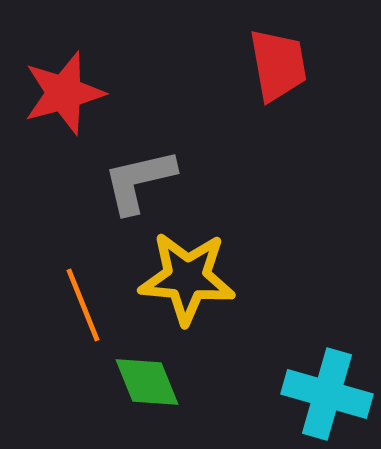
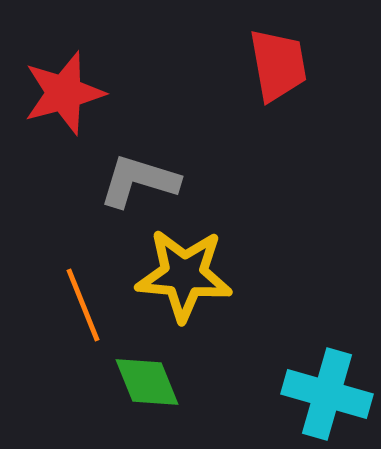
gray L-shape: rotated 30 degrees clockwise
yellow star: moved 3 px left, 3 px up
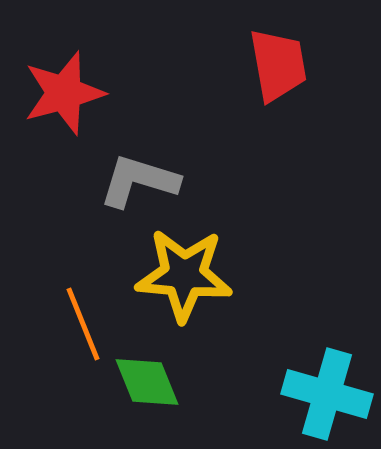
orange line: moved 19 px down
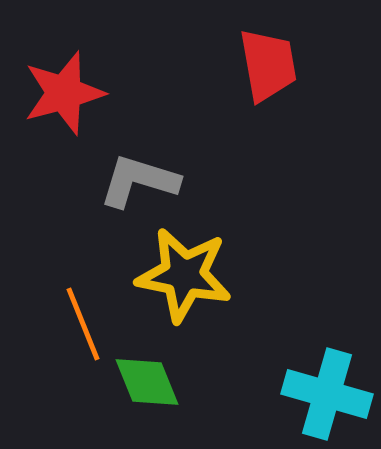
red trapezoid: moved 10 px left
yellow star: rotated 6 degrees clockwise
